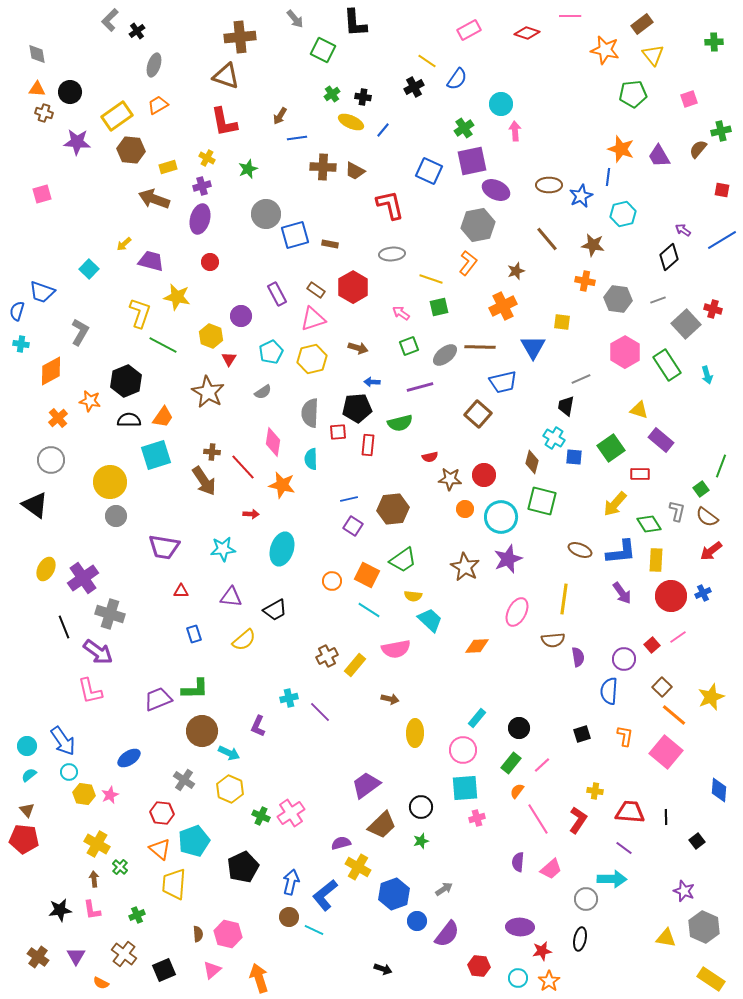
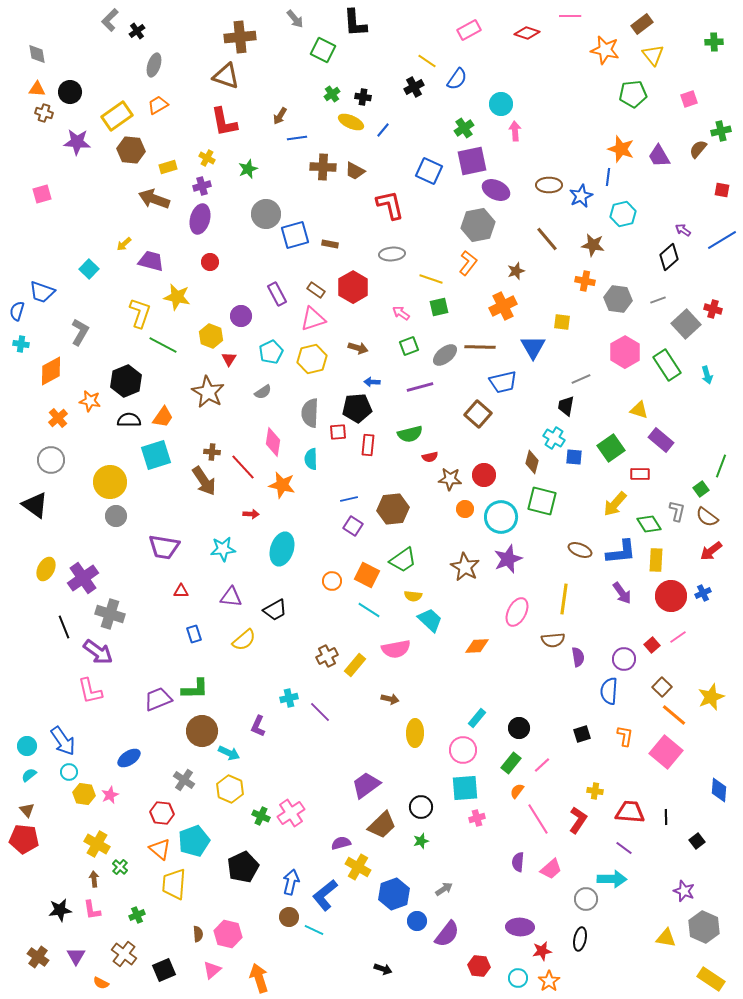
green semicircle at (400, 423): moved 10 px right, 11 px down
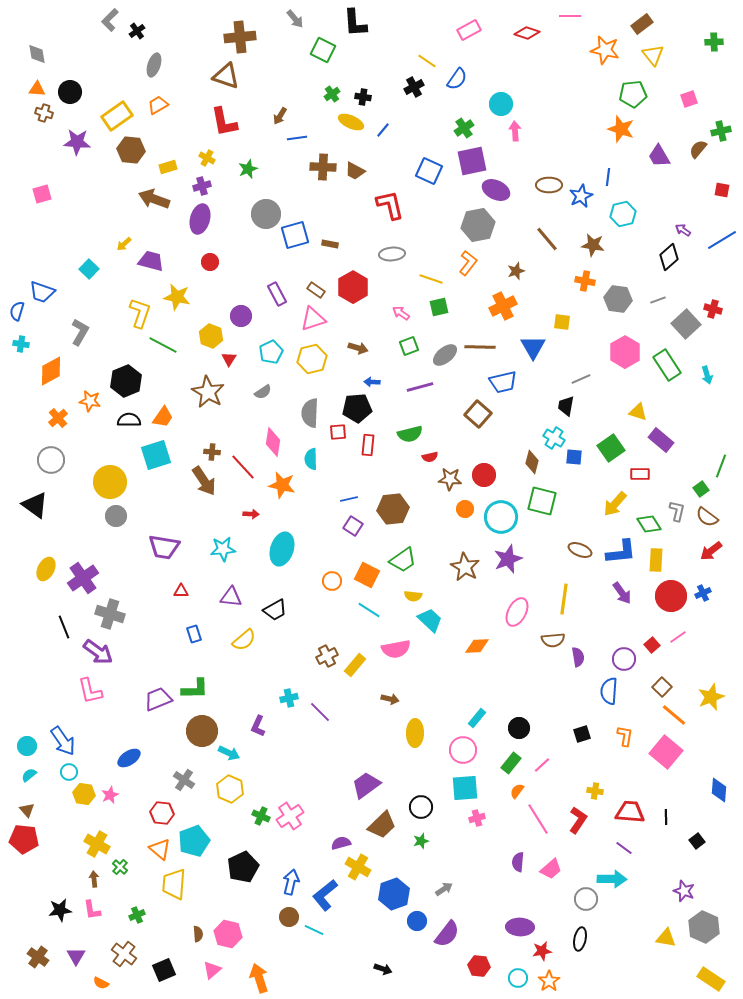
orange star at (621, 149): moved 20 px up
yellow triangle at (639, 410): moved 1 px left, 2 px down
pink cross at (291, 813): moved 1 px left, 3 px down
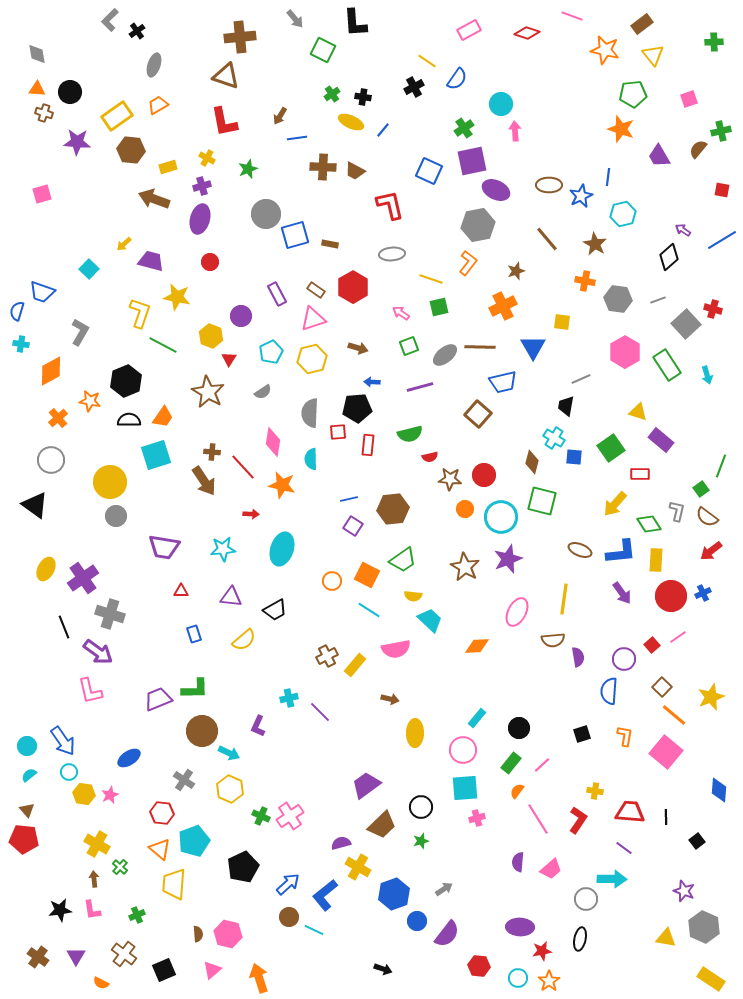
pink line at (570, 16): moved 2 px right; rotated 20 degrees clockwise
brown star at (593, 245): moved 2 px right, 1 px up; rotated 20 degrees clockwise
blue arrow at (291, 882): moved 3 px left, 2 px down; rotated 35 degrees clockwise
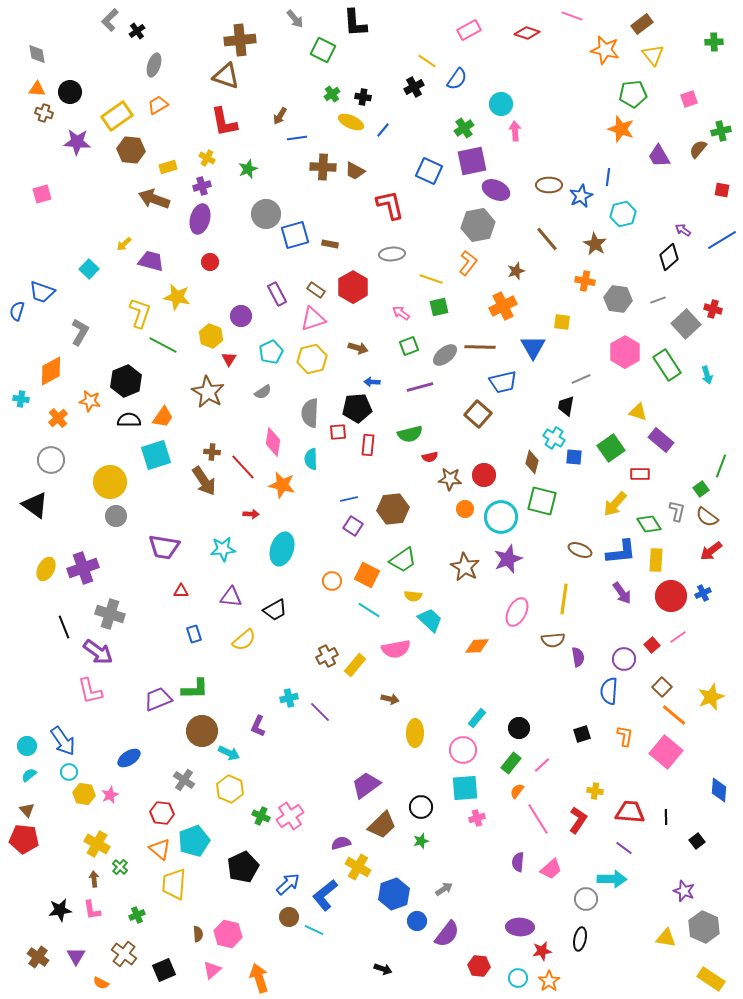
brown cross at (240, 37): moved 3 px down
cyan cross at (21, 344): moved 55 px down
purple cross at (83, 578): moved 10 px up; rotated 16 degrees clockwise
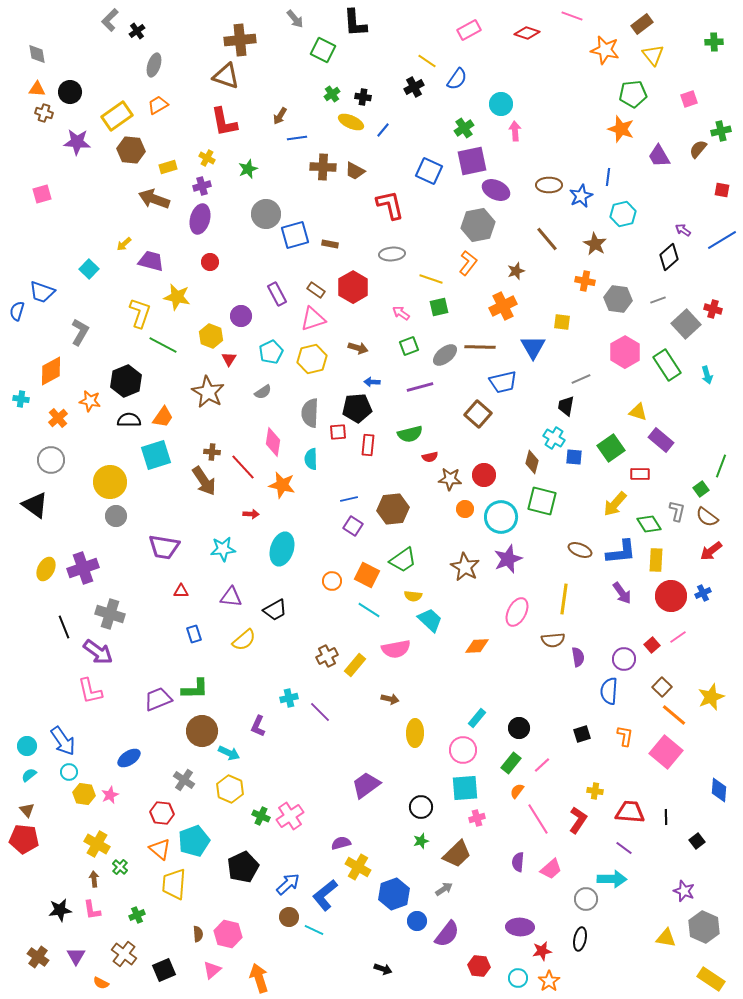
brown trapezoid at (382, 825): moved 75 px right, 29 px down
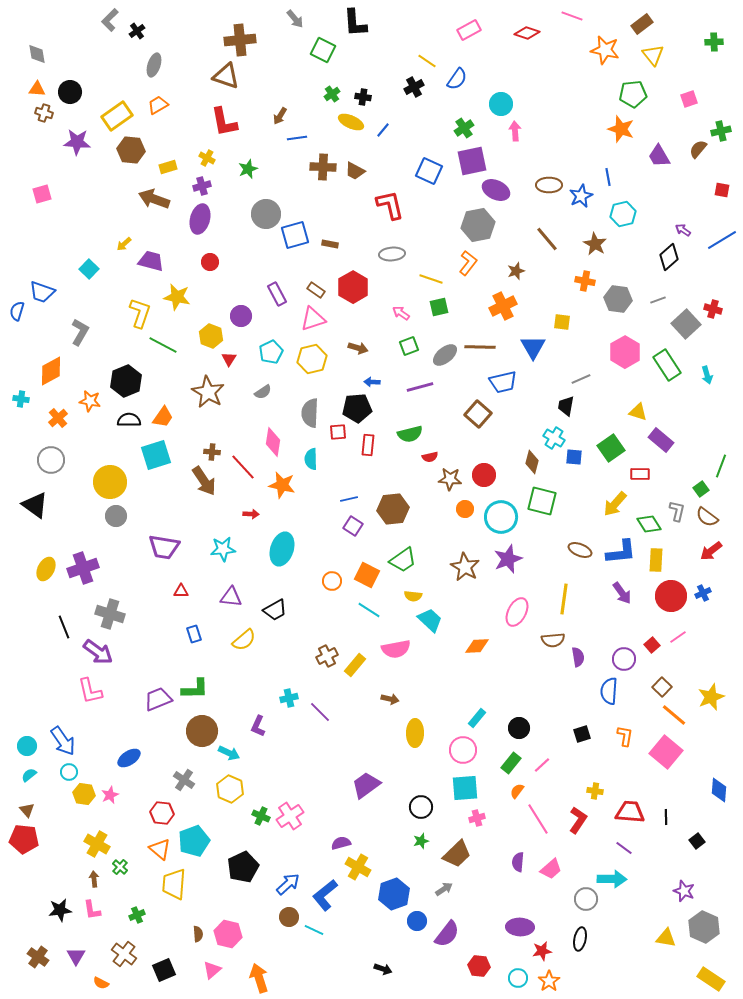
blue line at (608, 177): rotated 18 degrees counterclockwise
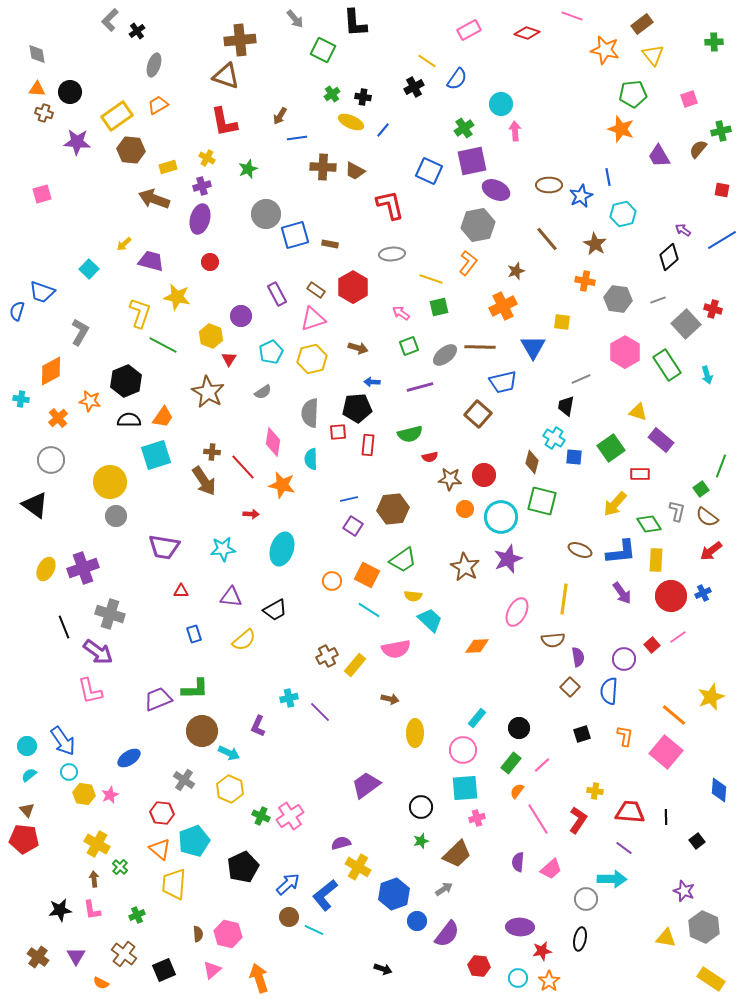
brown square at (662, 687): moved 92 px left
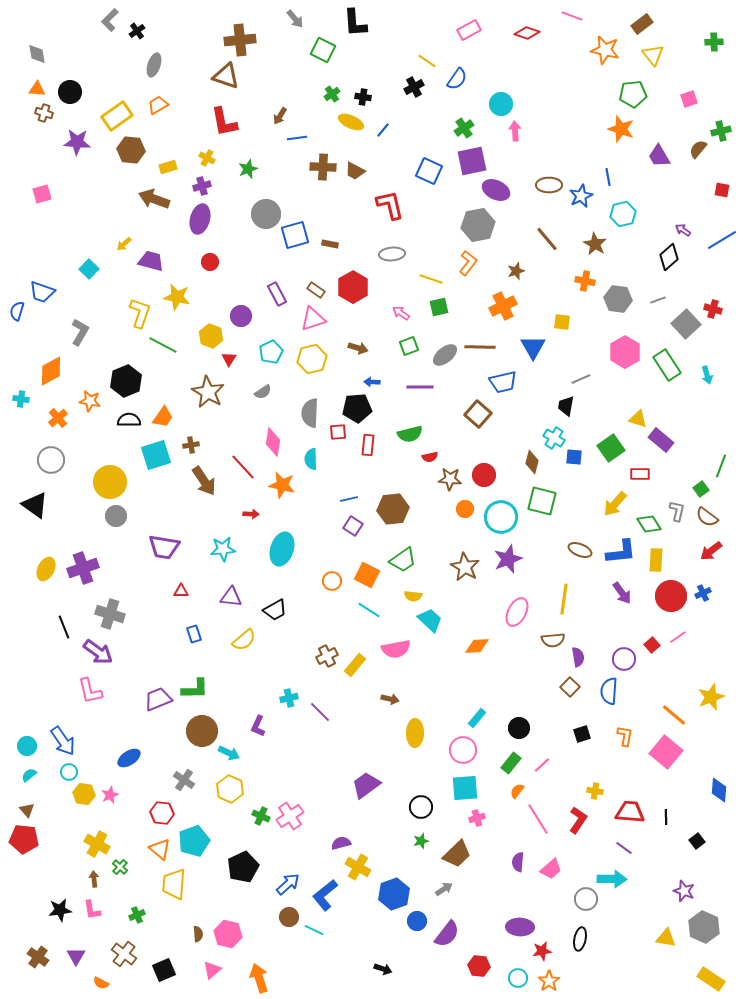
purple line at (420, 387): rotated 16 degrees clockwise
yellow triangle at (638, 412): moved 7 px down
brown cross at (212, 452): moved 21 px left, 7 px up; rotated 14 degrees counterclockwise
